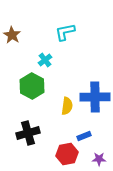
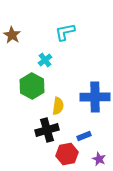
yellow semicircle: moved 9 px left
black cross: moved 19 px right, 3 px up
purple star: rotated 24 degrees clockwise
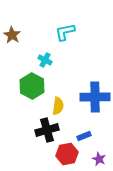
cyan cross: rotated 24 degrees counterclockwise
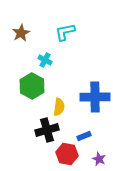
brown star: moved 9 px right, 2 px up; rotated 12 degrees clockwise
yellow semicircle: moved 1 px right, 1 px down
red hexagon: rotated 20 degrees clockwise
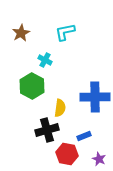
yellow semicircle: moved 1 px right, 1 px down
